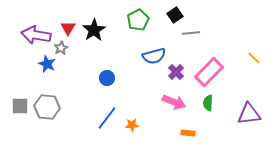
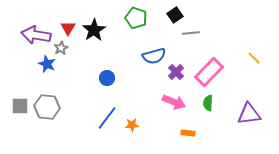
green pentagon: moved 2 px left, 2 px up; rotated 25 degrees counterclockwise
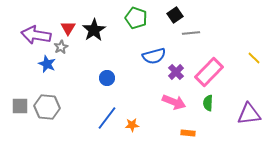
gray star: moved 1 px up
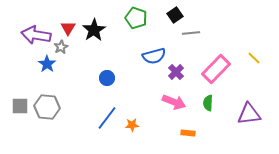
blue star: rotated 12 degrees clockwise
pink rectangle: moved 7 px right, 3 px up
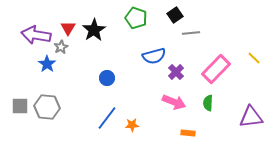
purple triangle: moved 2 px right, 3 px down
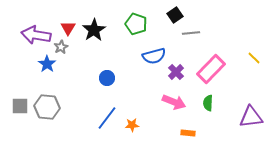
green pentagon: moved 6 px down
pink rectangle: moved 5 px left
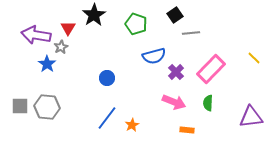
black star: moved 15 px up
orange star: rotated 24 degrees counterclockwise
orange rectangle: moved 1 px left, 3 px up
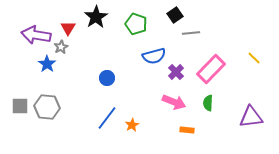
black star: moved 2 px right, 2 px down
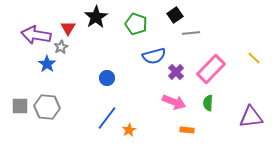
orange star: moved 3 px left, 5 px down
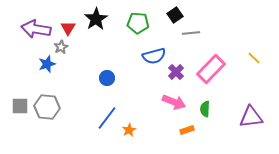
black star: moved 2 px down
green pentagon: moved 2 px right, 1 px up; rotated 15 degrees counterclockwise
purple arrow: moved 6 px up
blue star: rotated 18 degrees clockwise
green semicircle: moved 3 px left, 6 px down
orange rectangle: rotated 24 degrees counterclockwise
